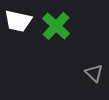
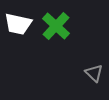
white trapezoid: moved 3 px down
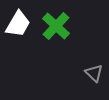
white trapezoid: rotated 72 degrees counterclockwise
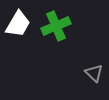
green cross: rotated 24 degrees clockwise
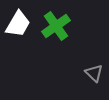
green cross: rotated 12 degrees counterclockwise
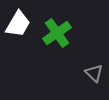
green cross: moved 1 px right, 7 px down
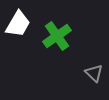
green cross: moved 3 px down
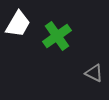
gray triangle: rotated 18 degrees counterclockwise
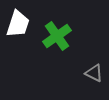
white trapezoid: rotated 12 degrees counterclockwise
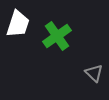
gray triangle: rotated 18 degrees clockwise
